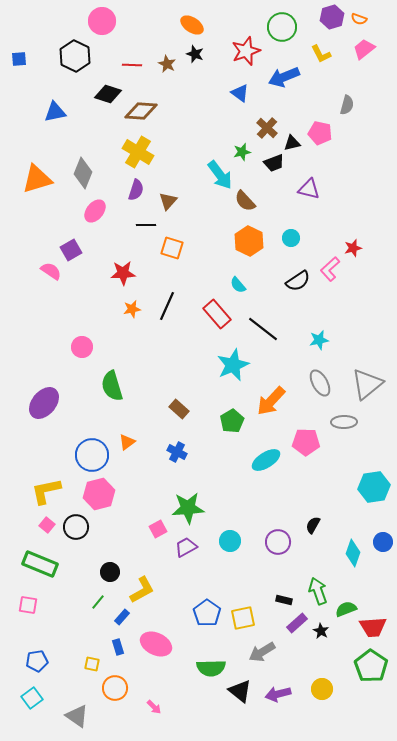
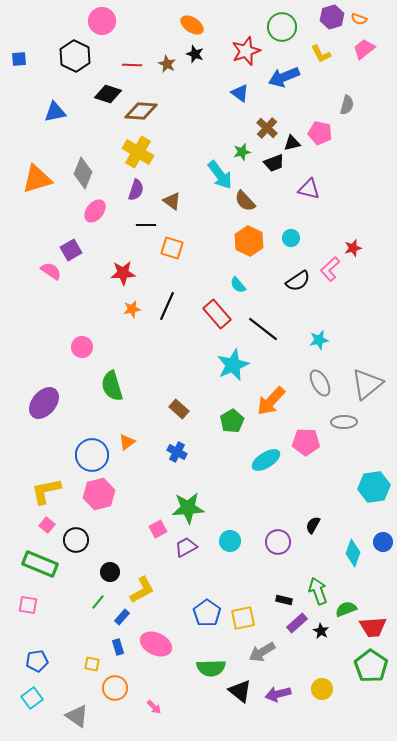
brown triangle at (168, 201): moved 4 px right; rotated 36 degrees counterclockwise
black circle at (76, 527): moved 13 px down
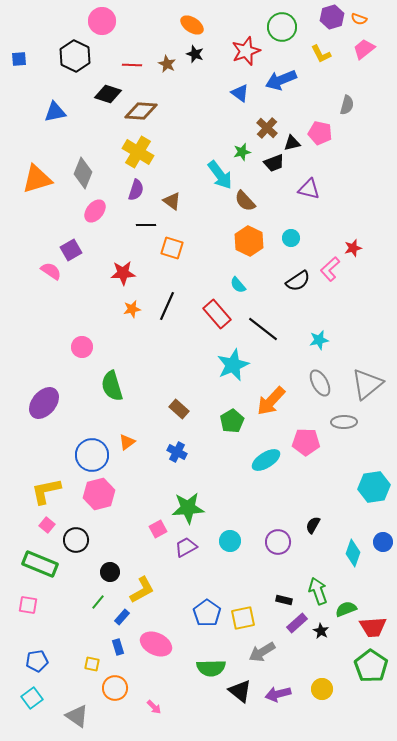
blue arrow at (284, 77): moved 3 px left, 3 px down
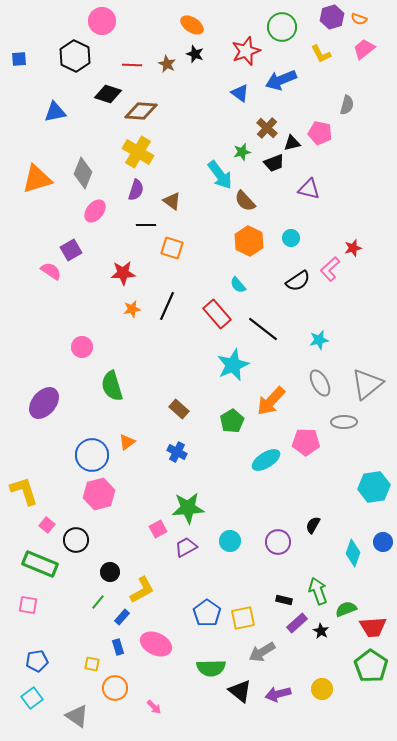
yellow L-shape at (46, 491): moved 22 px left; rotated 84 degrees clockwise
